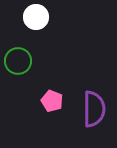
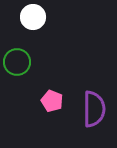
white circle: moved 3 px left
green circle: moved 1 px left, 1 px down
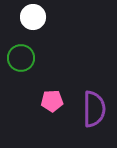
green circle: moved 4 px right, 4 px up
pink pentagon: rotated 25 degrees counterclockwise
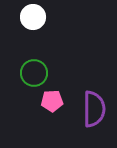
green circle: moved 13 px right, 15 px down
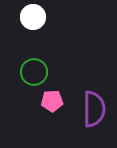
green circle: moved 1 px up
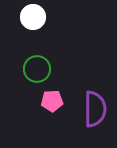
green circle: moved 3 px right, 3 px up
purple semicircle: moved 1 px right
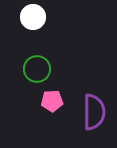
purple semicircle: moved 1 px left, 3 px down
